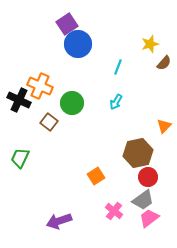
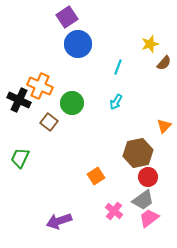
purple square: moved 7 px up
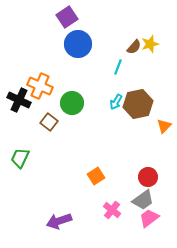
brown semicircle: moved 30 px left, 16 px up
brown hexagon: moved 49 px up
pink cross: moved 2 px left, 1 px up
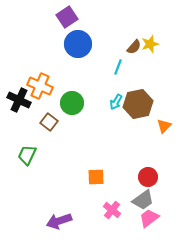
green trapezoid: moved 7 px right, 3 px up
orange square: moved 1 px down; rotated 30 degrees clockwise
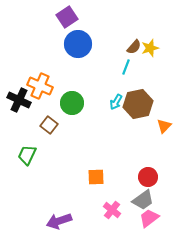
yellow star: moved 4 px down
cyan line: moved 8 px right
brown square: moved 3 px down
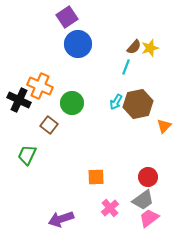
pink cross: moved 2 px left, 2 px up; rotated 12 degrees clockwise
purple arrow: moved 2 px right, 2 px up
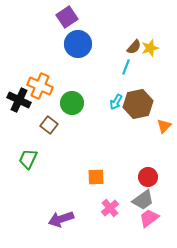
green trapezoid: moved 1 px right, 4 px down
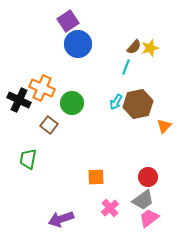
purple square: moved 1 px right, 4 px down
orange cross: moved 2 px right, 2 px down
green trapezoid: rotated 15 degrees counterclockwise
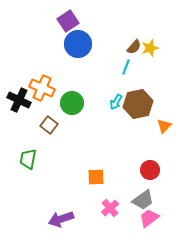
red circle: moved 2 px right, 7 px up
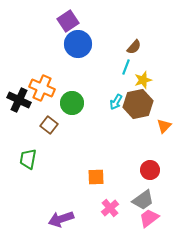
yellow star: moved 7 px left, 32 px down
